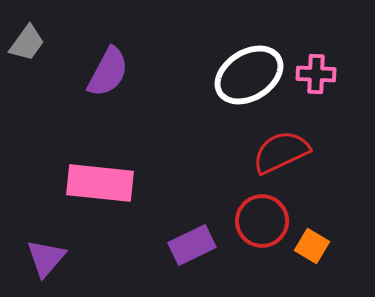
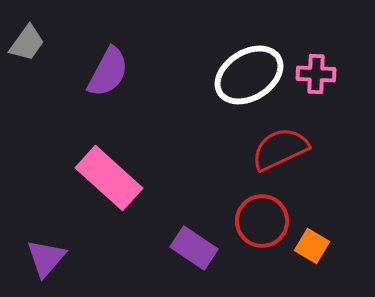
red semicircle: moved 1 px left, 3 px up
pink rectangle: moved 9 px right, 5 px up; rotated 36 degrees clockwise
purple rectangle: moved 2 px right, 3 px down; rotated 60 degrees clockwise
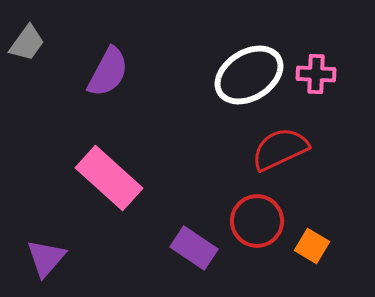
red circle: moved 5 px left
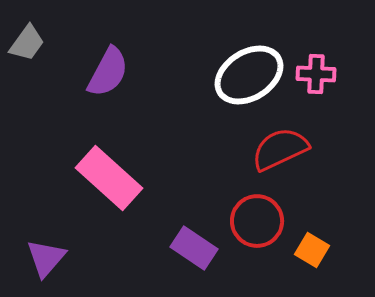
orange square: moved 4 px down
